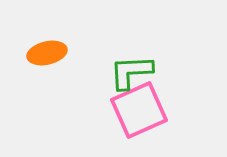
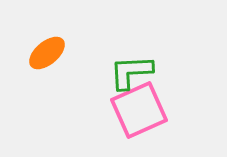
orange ellipse: rotated 27 degrees counterclockwise
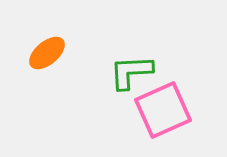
pink square: moved 24 px right
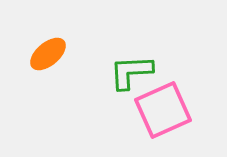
orange ellipse: moved 1 px right, 1 px down
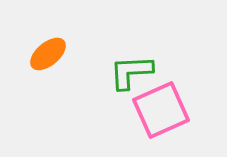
pink square: moved 2 px left
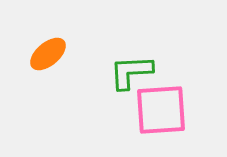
pink square: rotated 20 degrees clockwise
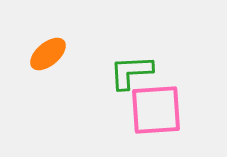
pink square: moved 5 px left
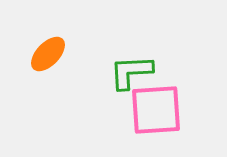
orange ellipse: rotated 6 degrees counterclockwise
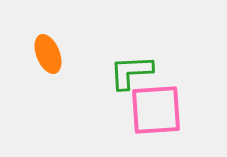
orange ellipse: rotated 66 degrees counterclockwise
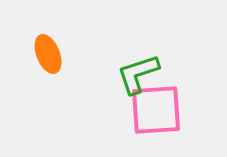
green L-shape: moved 7 px right, 2 px down; rotated 15 degrees counterclockwise
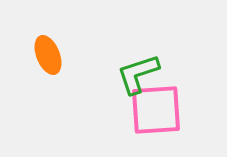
orange ellipse: moved 1 px down
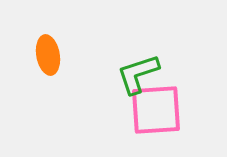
orange ellipse: rotated 12 degrees clockwise
